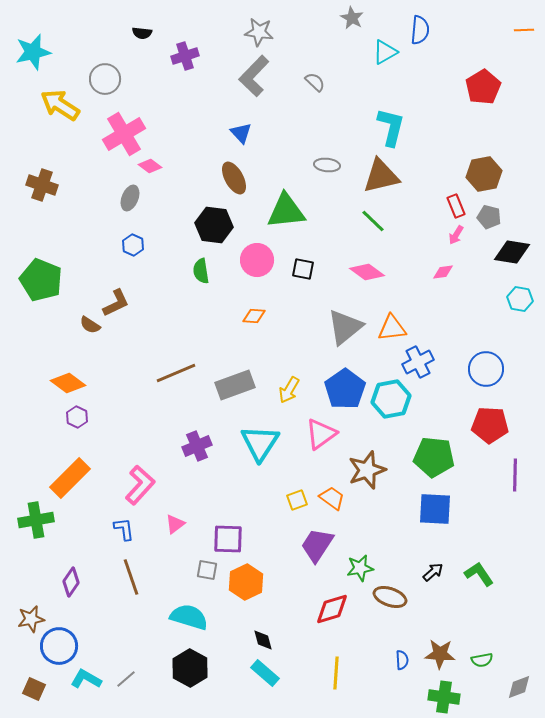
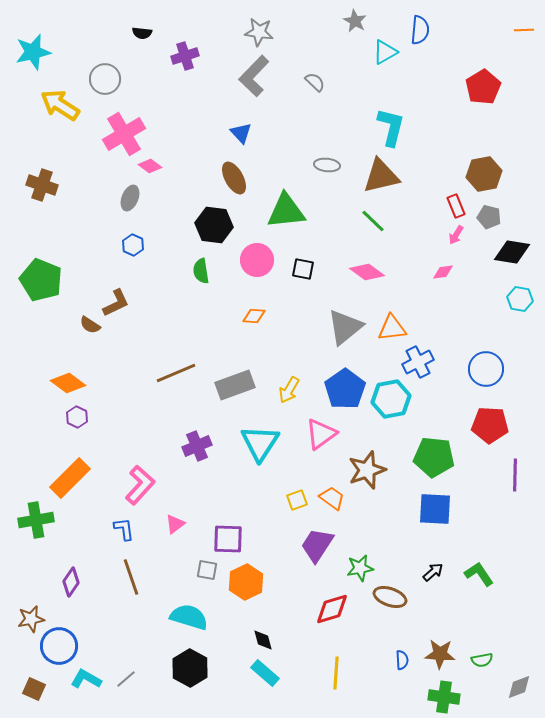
gray star at (352, 18): moved 3 px right, 3 px down
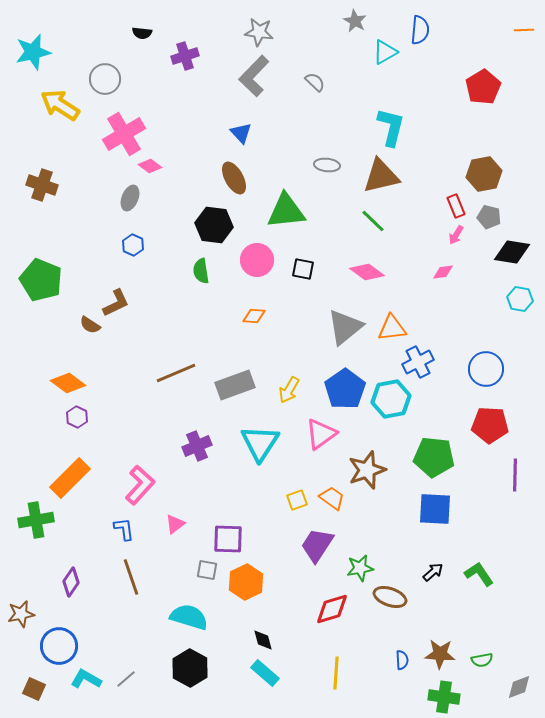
brown star at (31, 619): moved 10 px left, 5 px up
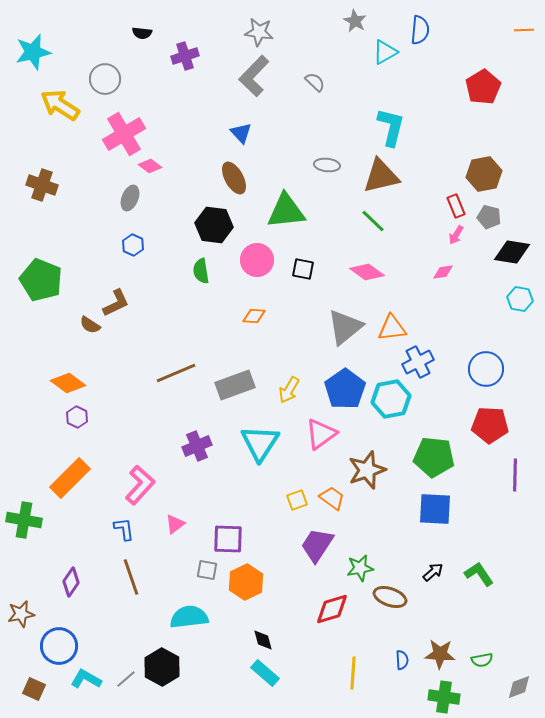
green cross at (36, 520): moved 12 px left; rotated 20 degrees clockwise
cyan semicircle at (189, 617): rotated 24 degrees counterclockwise
black hexagon at (190, 668): moved 28 px left, 1 px up
yellow line at (336, 673): moved 17 px right
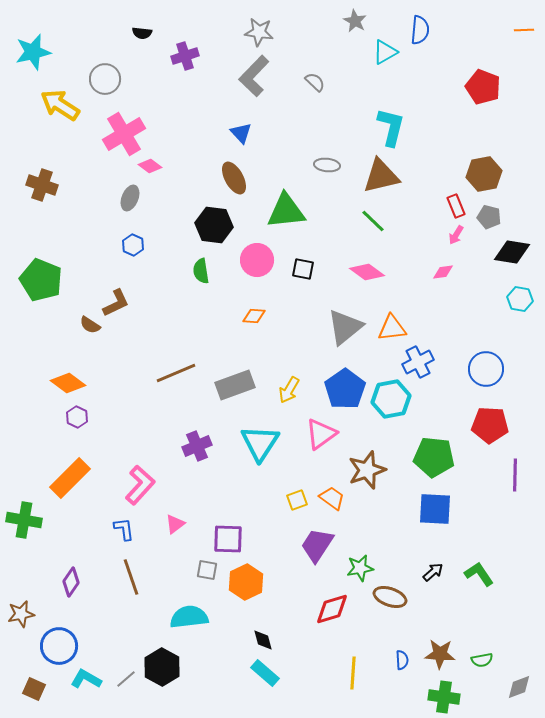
red pentagon at (483, 87): rotated 20 degrees counterclockwise
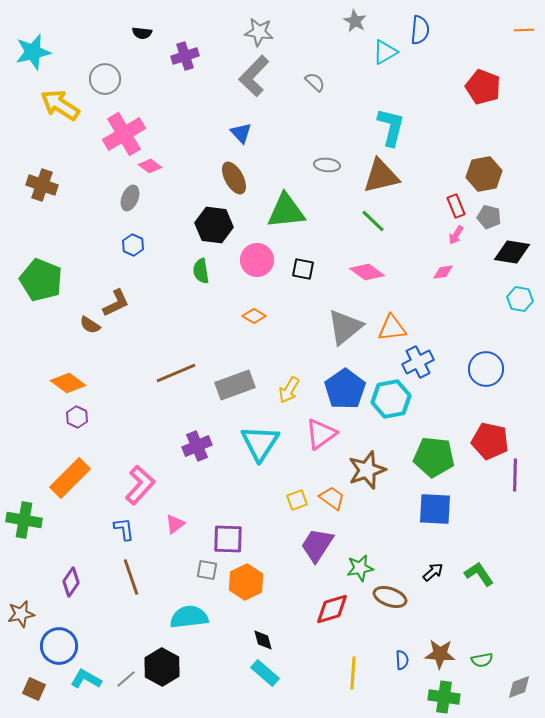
orange diamond at (254, 316): rotated 25 degrees clockwise
red pentagon at (490, 425): moved 16 px down; rotated 9 degrees clockwise
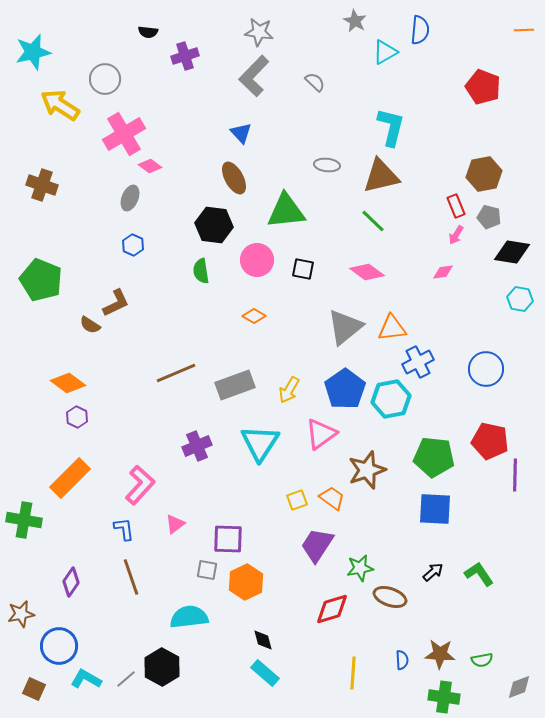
black semicircle at (142, 33): moved 6 px right, 1 px up
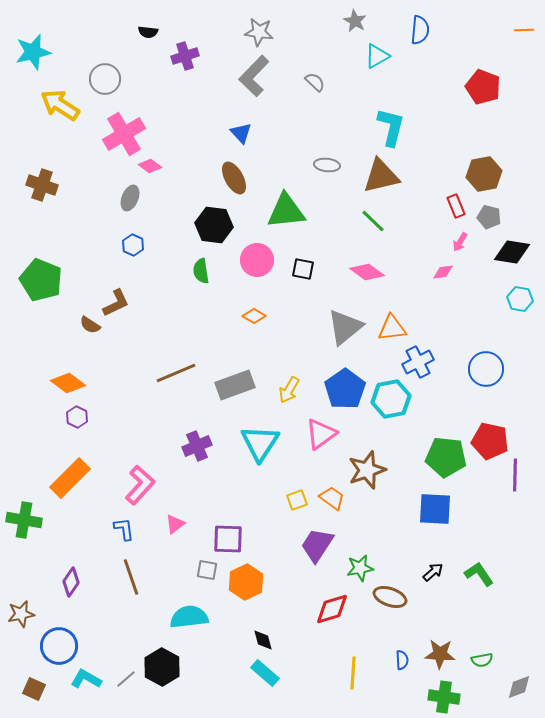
cyan triangle at (385, 52): moved 8 px left, 4 px down
pink arrow at (456, 235): moved 4 px right, 7 px down
green pentagon at (434, 457): moved 12 px right
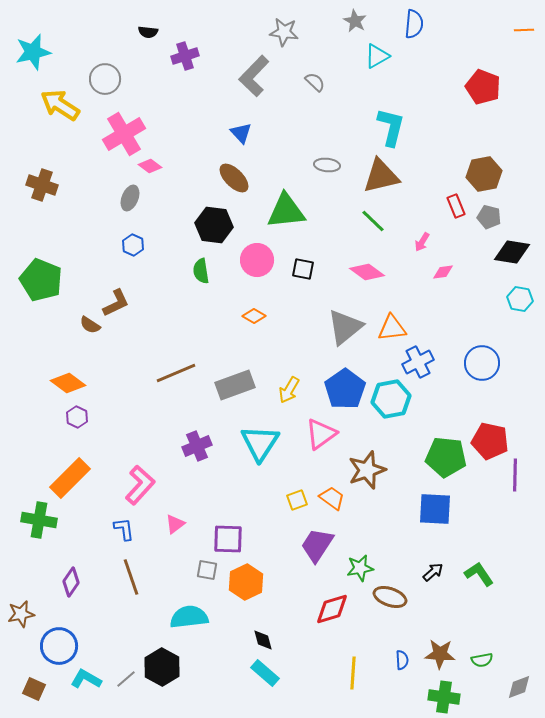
blue semicircle at (420, 30): moved 6 px left, 6 px up
gray star at (259, 32): moved 25 px right
brown ellipse at (234, 178): rotated 16 degrees counterclockwise
pink arrow at (460, 242): moved 38 px left
blue circle at (486, 369): moved 4 px left, 6 px up
green cross at (24, 520): moved 15 px right
